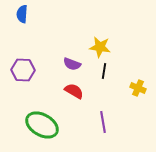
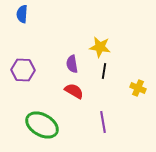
purple semicircle: rotated 60 degrees clockwise
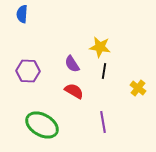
purple semicircle: rotated 24 degrees counterclockwise
purple hexagon: moved 5 px right, 1 px down
yellow cross: rotated 14 degrees clockwise
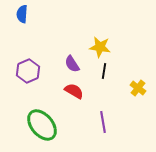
purple hexagon: rotated 25 degrees counterclockwise
green ellipse: rotated 20 degrees clockwise
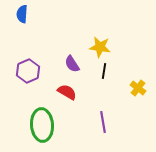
red semicircle: moved 7 px left, 1 px down
green ellipse: rotated 36 degrees clockwise
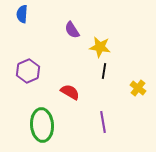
purple semicircle: moved 34 px up
red semicircle: moved 3 px right
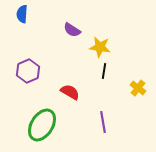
purple semicircle: rotated 24 degrees counterclockwise
green ellipse: rotated 36 degrees clockwise
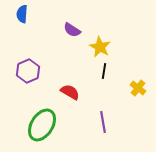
yellow star: rotated 20 degrees clockwise
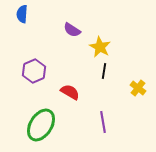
purple hexagon: moved 6 px right
green ellipse: moved 1 px left
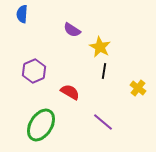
purple line: rotated 40 degrees counterclockwise
